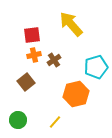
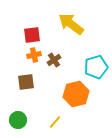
yellow arrow: rotated 12 degrees counterclockwise
brown square: rotated 30 degrees clockwise
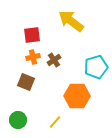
yellow arrow: moved 3 px up
orange cross: moved 1 px left, 2 px down
brown square: rotated 30 degrees clockwise
orange hexagon: moved 1 px right, 2 px down; rotated 15 degrees clockwise
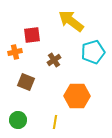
orange cross: moved 18 px left, 5 px up
cyan pentagon: moved 3 px left, 15 px up
yellow line: rotated 32 degrees counterclockwise
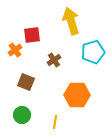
yellow arrow: rotated 36 degrees clockwise
orange cross: moved 2 px up; rotated 24 degrees counterclockwise
orange hexagon: moved 1 px up
green circle: moved 4 px right, 5 px up
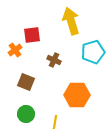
brown cross: rotated 32 degrees counterclockwise
green circle: moved 4 px right, 1 px up
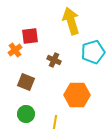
red square: moved 2 px left, 1 px down
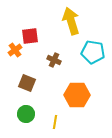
cyan pentagon: rotated 25 degrees clockwise
brown square: moved 1 px right, 1 px down
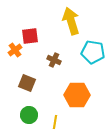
green circle: moved 3 px right, 1 px down
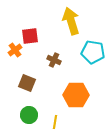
orange hexagon: moved 1 px left
